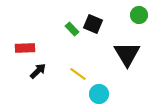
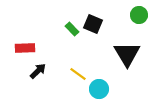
cyan circle: moved 5 px up
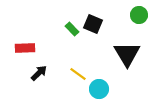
black arrow: moved 1 px right, 2 px down
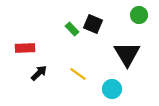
cyan circle: moved 13 px right
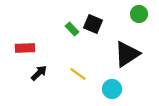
green circle: moved 1 px up
black triangle: rotated 28 degrees clockwise
